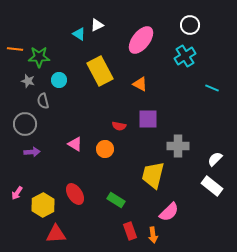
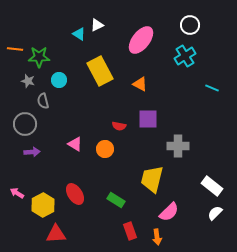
white semicircle: moved 54 px down
yellow trapezoid: moved 1 px left, 4 px down
pink arrow: rotated 88 degrees clockwise
orange arrow: moved 4 px right, 2 px down
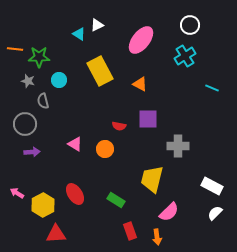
white rectangle: rotated 10 degrees counterclockwise
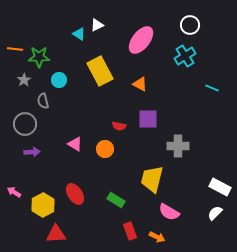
gray star: moved 4 px left, 1 px up; rotated 24 degrees clockwise
white rectangle: moved 8 px right, 1 px down
pink arrow: moved 3 px left, 1 px up
pink semicircle: rotated 75 degrees clockwise
orange arrow: rotated 56 degrees counterclockwise
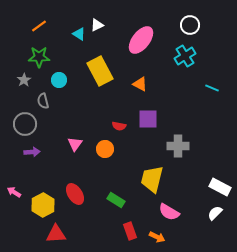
orange line: moved 24 px right, 23 px up; rotated 42 degrees counterclockwise
pink triangle: rotated 35 degrees clockwise
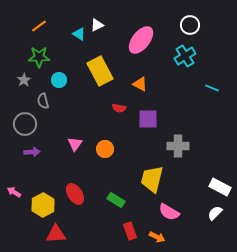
red semicircle: moved 18 px up
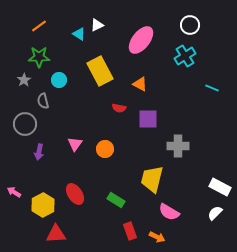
purple arrow: moved 7 px right; rotated 105 degrees clockwise
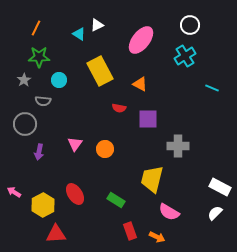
orange line: moved 3 px left, 2 px down; rotated 28 degrees counterclockwise
gray semicircle: rotated 70 degrees counterclockwise
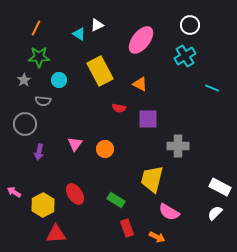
red rectangle: moved 3 px left, 3 px up
